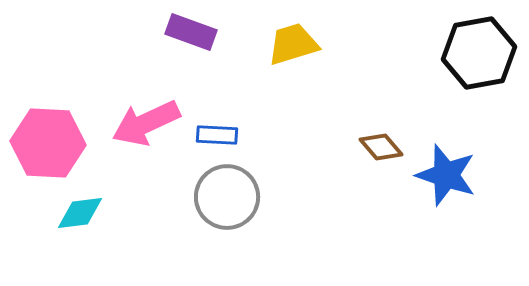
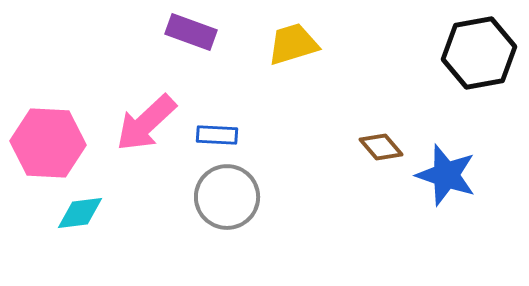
pink arrow: rotated 18 degrees counterclockwise
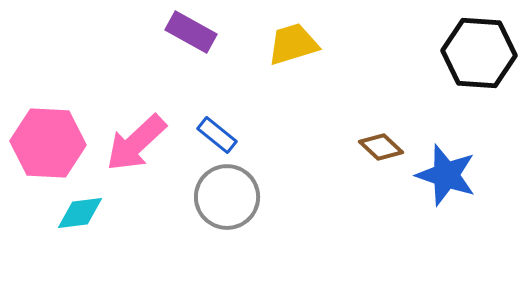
purple rectangle: rotated 9 degrees clockwise
black hexagon: rotated 14 degrees clockwise
pink arrow: moved 10 px left, 20 px down
blue rectangle: rotated 36 degrees clockwise
brown diamond: rotated 6 degrees counterclockwise
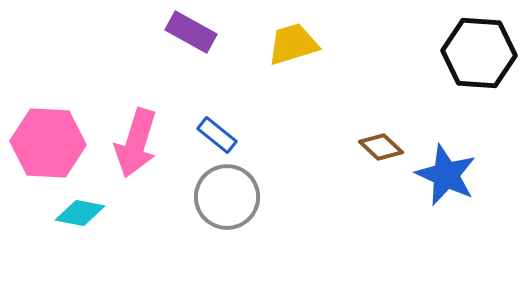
pink arrow: rotated 30 degrees counterclockwise
blue star: rotated 6 degrees clockwise
cyan diamond: rotated 18 degrees clockwise
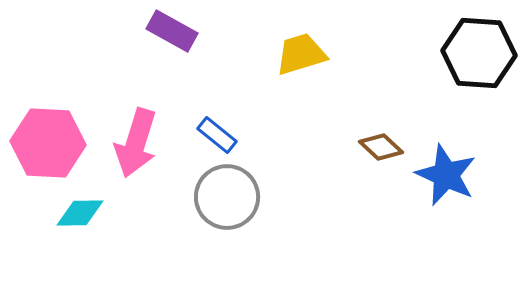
purple rectangle: moved 19 px left, 1 px up
yellow trapezoid: moved 8 px right, 10 px down
cyan diamond: rotated 12 degrees counterclockwise
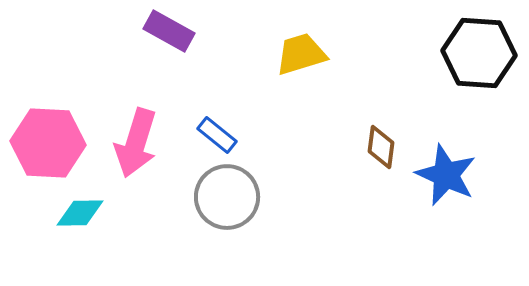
purple rectangle: moved 3 px left
brown diamond: rotated 54 degrees clockwise
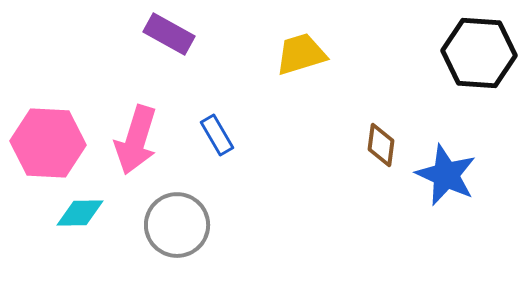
purple rectangle: moved 3 px down
blue rectangle: rotated 21 degrees clockwise
pink arrow: moved 3 px up
brown diamond: moved 2 px up
gray circle: moved 50 px left, 28 px down
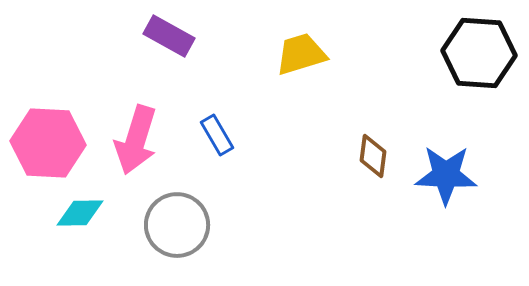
purple rectangle: moved 2 px down
brown diamond: moved 8 px left, 11 px down
blue star: rotated 22 degrees counterclockwise
